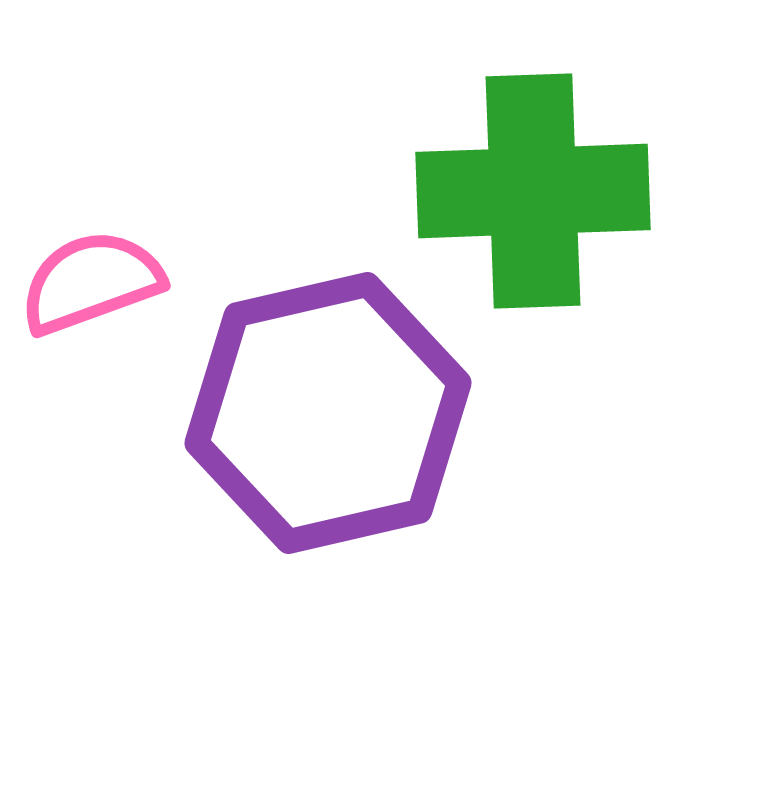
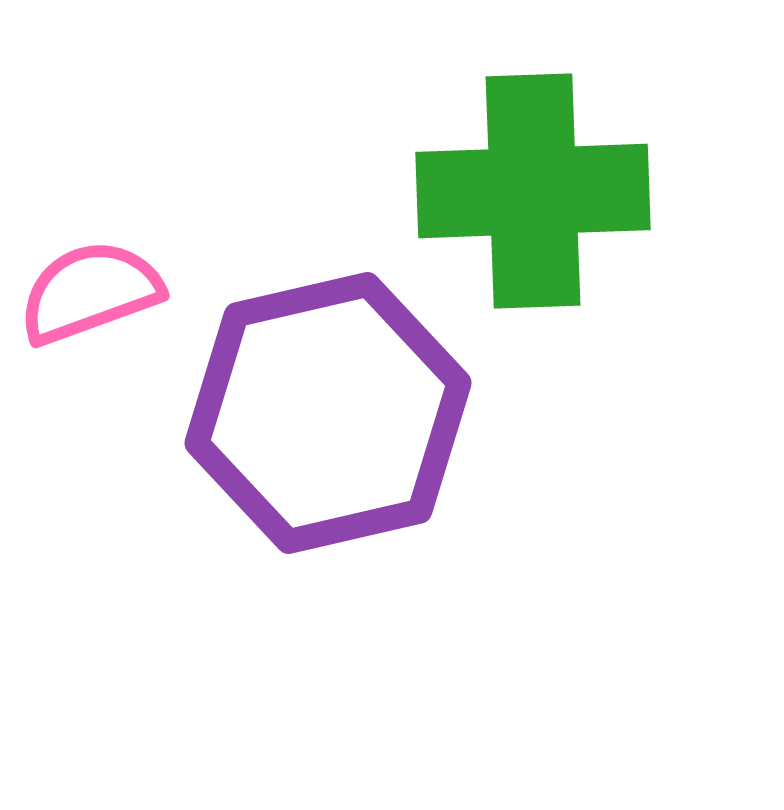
pink semicircle: moved 1 px left, 10 px down
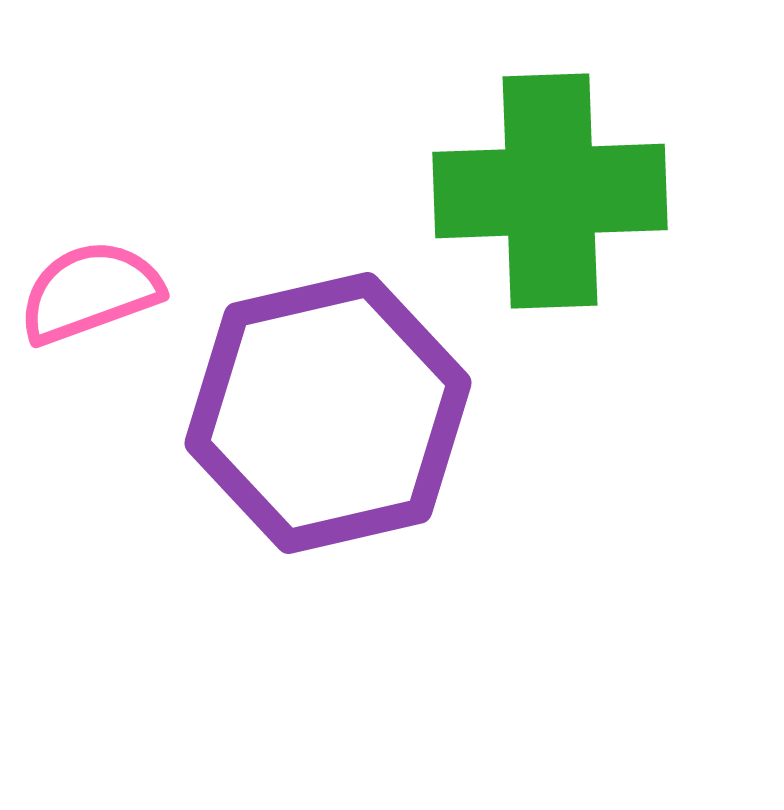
green cross: moved 17 px right
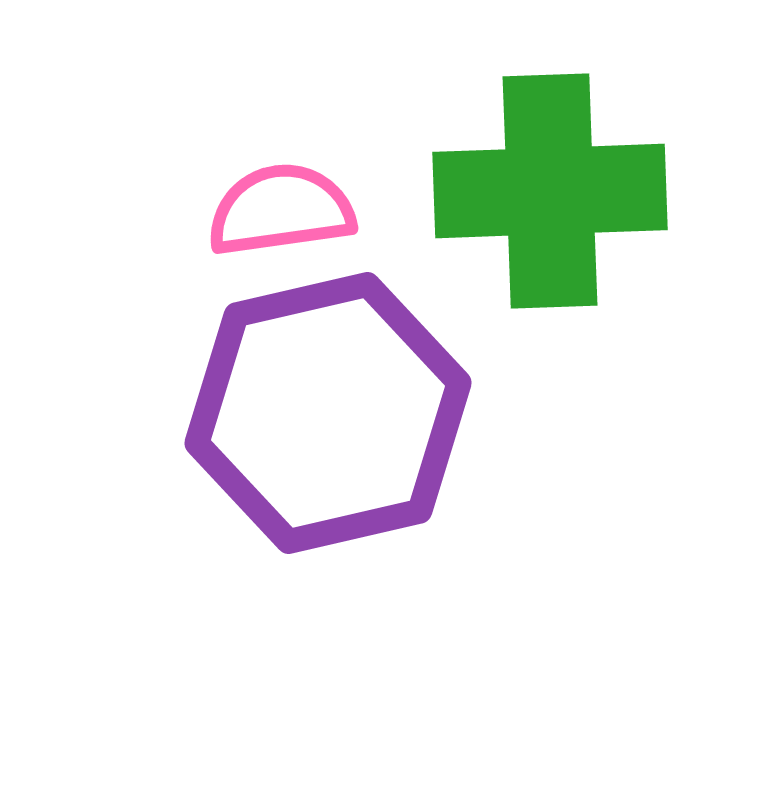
pink semicircle: moved 191 px right, 82 px up; rotated 12 degrees clockwise
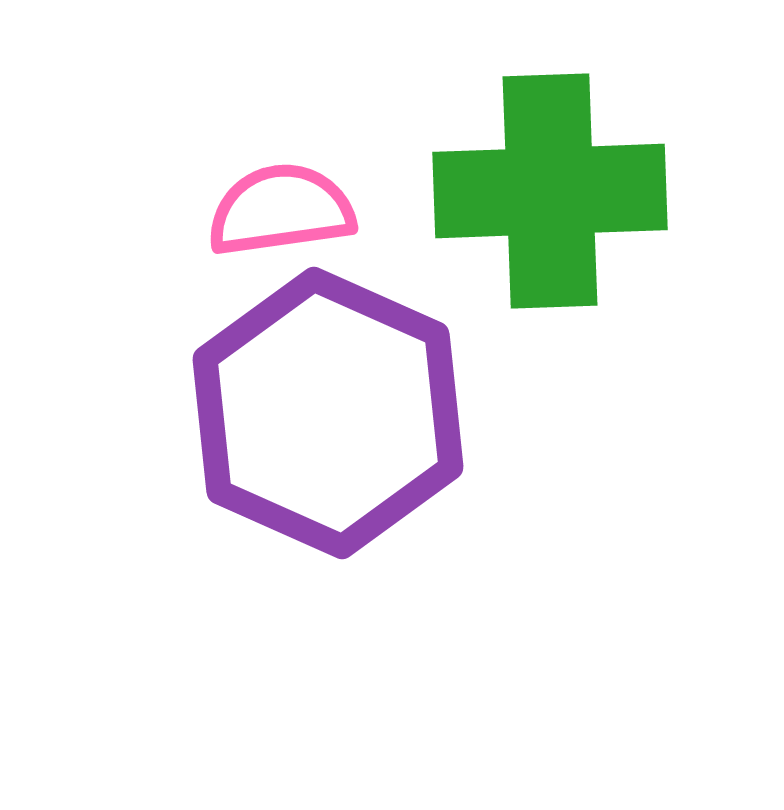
purple hexagon: rotated 23 degrees counterclockwise
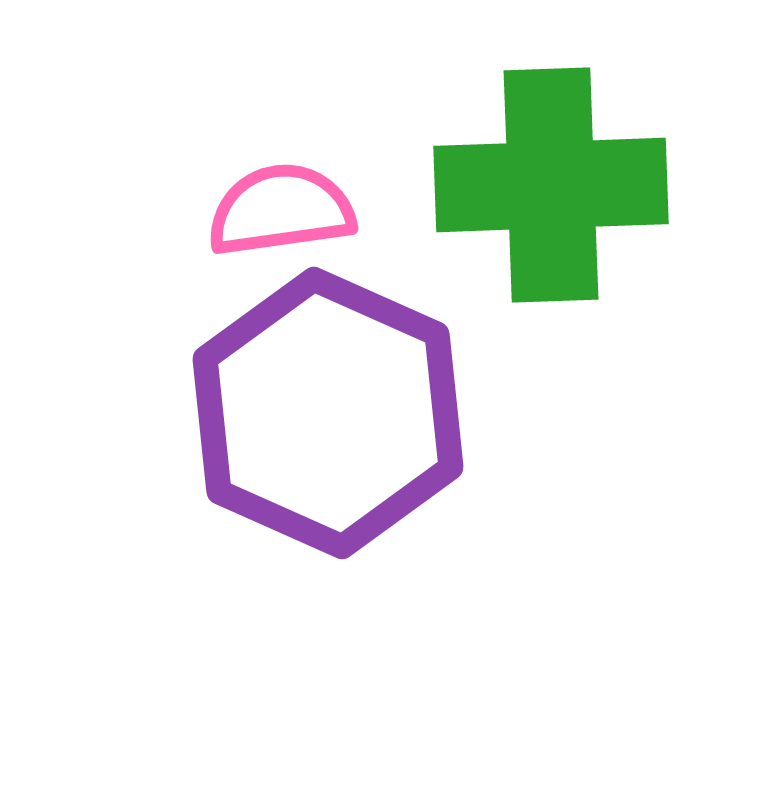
green cross: moved 1 px right, 6 px up
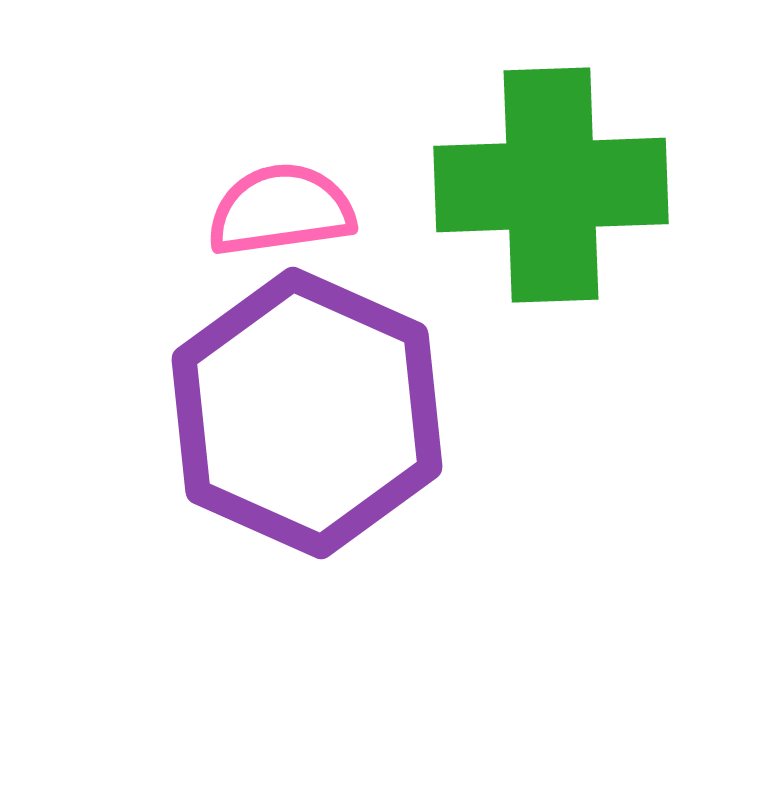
purple hexagon: moved 21 px left
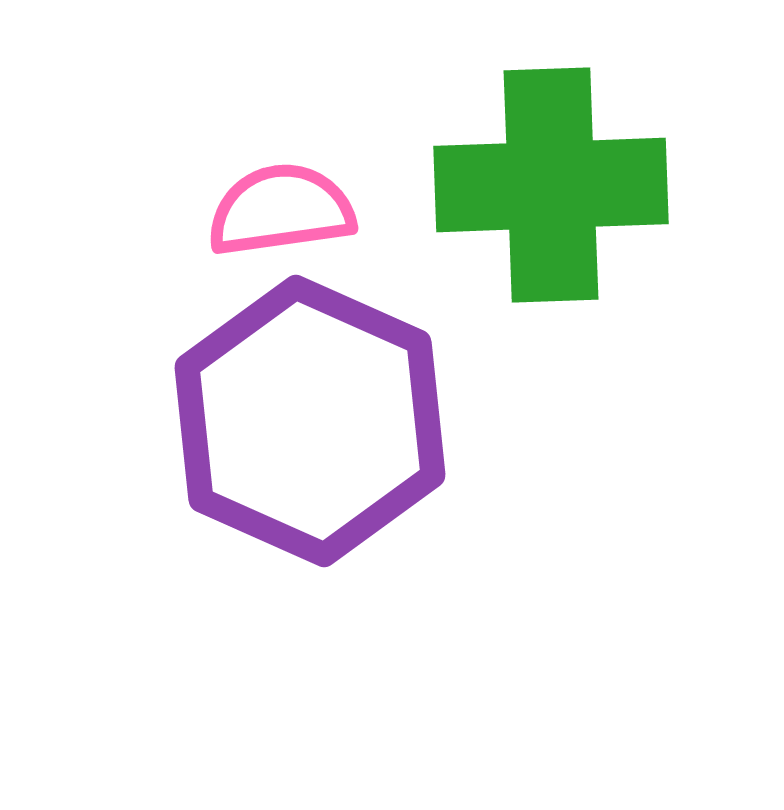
purple hexagon: moved 3 px right, 8 px down
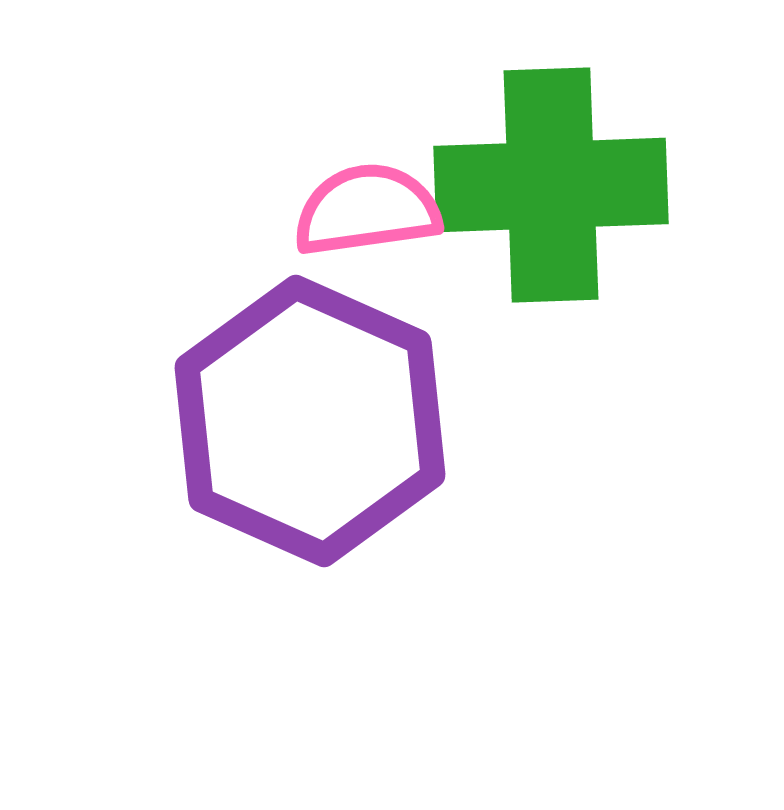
pink semicircle: moved 86 px right
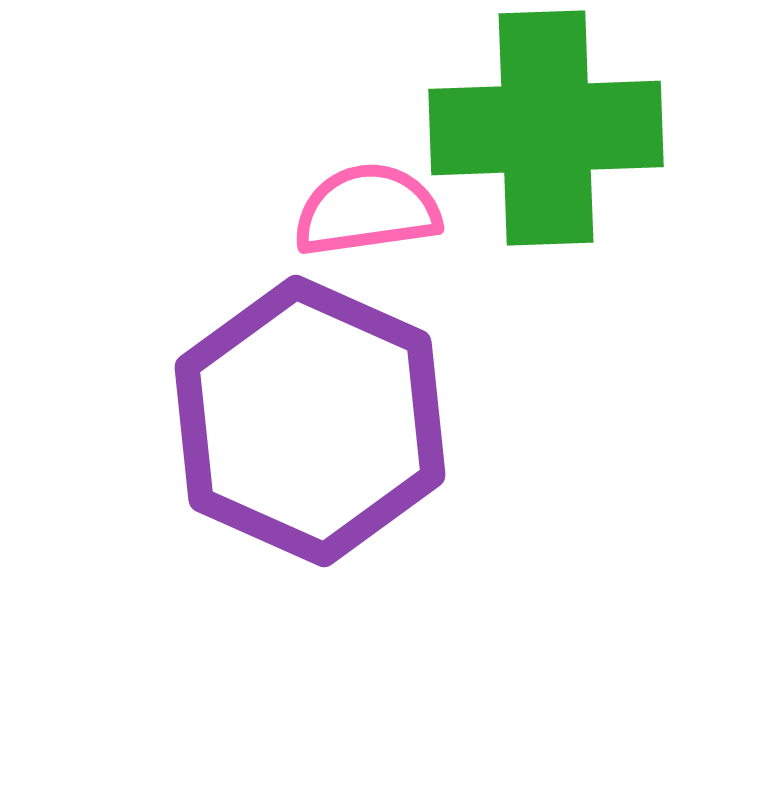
green cross: moved 5 px left, 57 px up
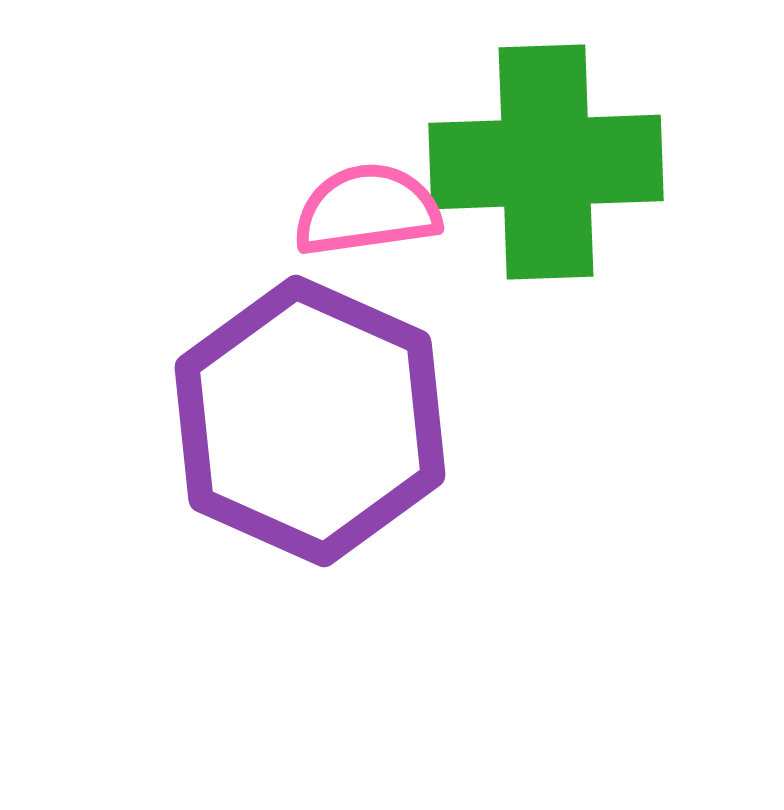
green cross: moved 34 px down
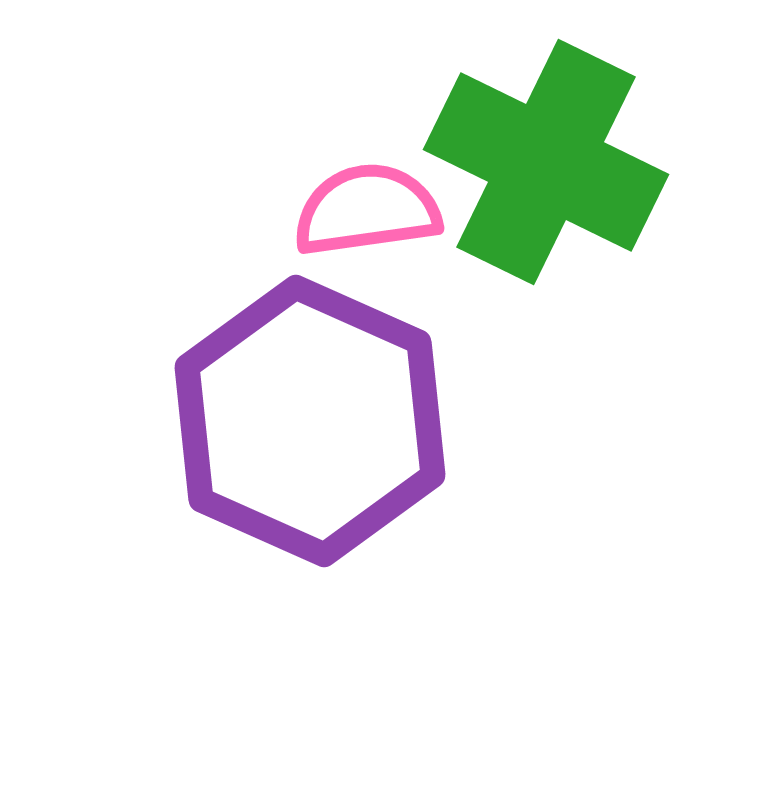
green cross: rotated 28 degrees clockwise
